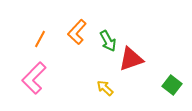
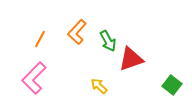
yellow arrow: moved 6 px left, 2 px up
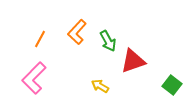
red triangle: moved 2 px right, 2 px down
yellow arrow: moved 1 px right; rotated 12 degrees counterclockwise
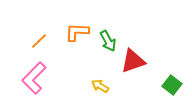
orange L-shape: rotated 50 degrees clockwise
orange line: moved 1 px left, 2 px down; rotated 18 degrees clockwise
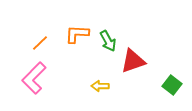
orange L-shape: moved 2 px down
orange line: moved 1 px right, 2 px down
yellow arrow: rotated 30 degrees counterclockwise
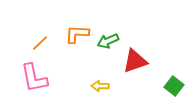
green arrow: rotated 95 degrees clockwise
red triangle: moved 2 px right
pink L-shape: rotated 56 degrees counterclockwise
green square: moved 2 px right, 1 px down
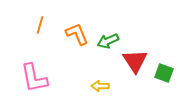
orange L-shape: rotated 65 degrees clockwise
orange line: moved 18 px up; rotated 30 degrees counterclockwise
red triangle: rotated 44 degrees counterclockwise
green square: moved 10 px left, 13 px up; rotated 18 degrees counterclockwise
